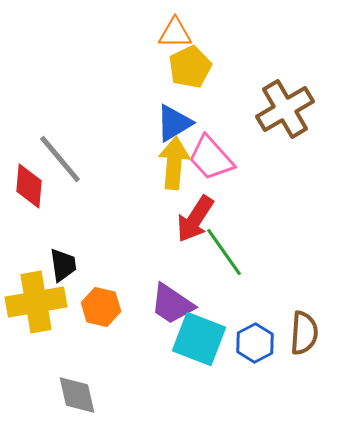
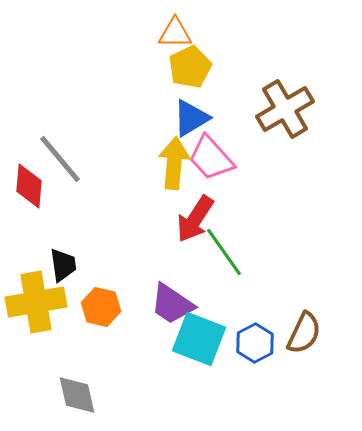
blue triangle: moved 17 px right, 5 px up
brown semicircle: rotated 21 degrees clockwise
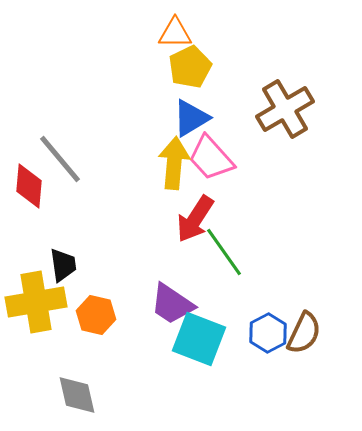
orange hexagon: moved 5 px left, 8 px down
blue hexagon: moved 13 px right, 10 px up
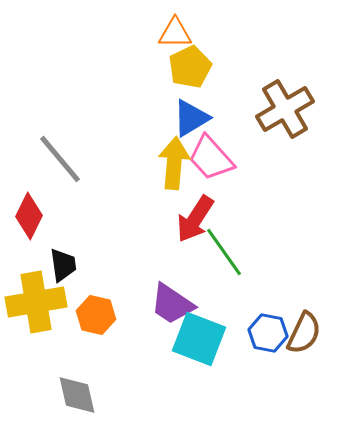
red diamond: moved 30 px down; rotated 21 degrees clockwise
blue hexagon: rotated 21 degrees counterclockwise
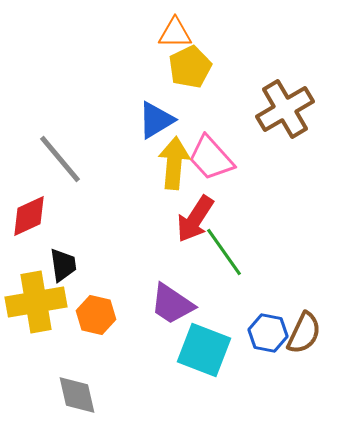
blue triangle: moved 35 px left, 2 px down
red diamond: rotated 39 degrees clockwise
cyan square: moved 5 px right, 11 px down
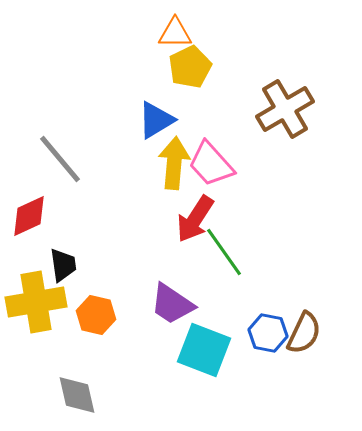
pink trapezoid: moved 6 px down
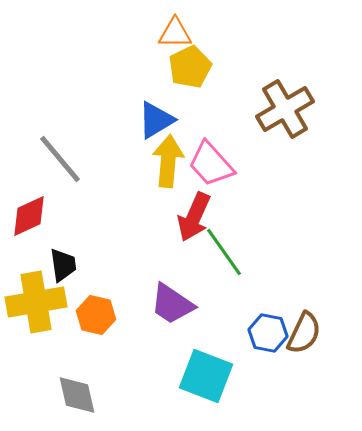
yellow arrow: moved 6 px left, 2 px up
red arrow: moved 1 px left, 2 px up; rotated 9 degrees counterclockwise
cyan square: moved 2 px right, 26 px down
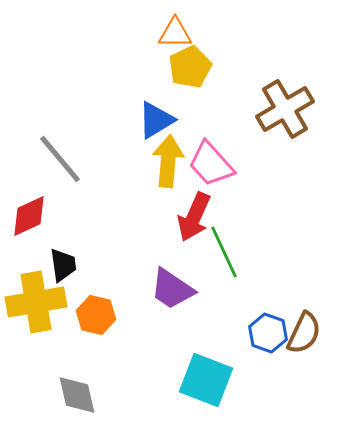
green line: rotated 10 degrees clockwise
purple trapezoid: moved 15 px up
blue hexagon: rotated 9 degrees clockwise
cyan square: moved 4 px down
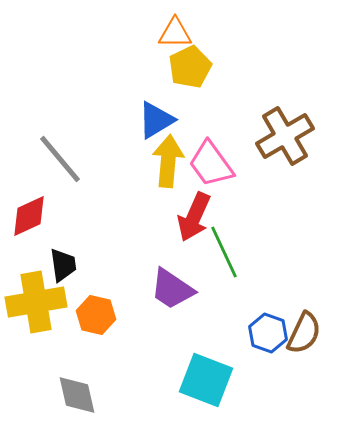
brown cross: moved 27 px down
pink trapezoid: rotated 6 degrees clockwise
